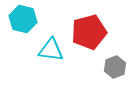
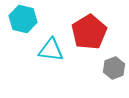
red pentagon: rotated 16 degrees counterclockwise
gray hexagon: moved 1 px left, 1 px down
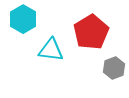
cyan hexagon: rotated 16 degrees clockwise
red pentagon: moved 2 px right
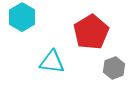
cyan hexagon: moved 1 px left, 2 px up
cyan triangle: moved 1 px right, 12 px down
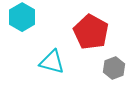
red pentagon: rotated 12 degrees counterclockwise
cyan triangle: rotated 8 degrees clockwise
